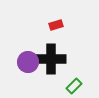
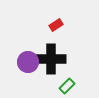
red rectangle: rotated 16 degrees counterclockwise
green rectangle: moved 7 px left
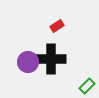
red rectangle: moved 1 px right, 1 px down
green rectangle: moved 20 px right
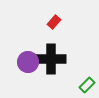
red rectangle: moved 3 px left, 4 px up; rotated 16 degrees counterclockwise
green rectangle: moved 1 px up
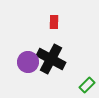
red rectangle: rotated 40 degrees counterclockwise
black cross: rotated 28 degrees clockwise
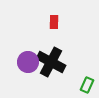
black cross: moved 3 px down
green rectangle: rotated 21 degrees counterclockwise
